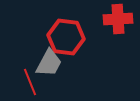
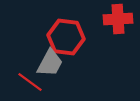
gray trapezoid: moved 1 px right
red line: rotated 32 degrees counterclockwise
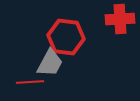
red cross: moved 2 px right
red line: rotated 40 degrees counterclockwise
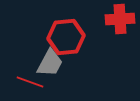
red hexagon: rotated 12 degrees counterclockwise
red line: rotated 24 degrees clockwise
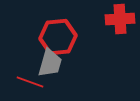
red hexagon: moved 8 px left
gray trapezoid: rotated 12 degrees counterclockwise
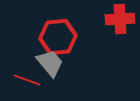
gray trapezoid: rotated 56 degrees counterclockwise
red line: moved 3 px left, 2 px up
